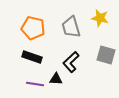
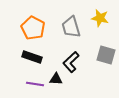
orange pentagon: rotated 15 degrees clockwise
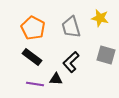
black rectangle: rotated 18 degrees clockwise
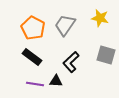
gray trapezoid: moved 6 px left, 2 px up; rotated 50 degrees clockwise
black triangle: moved 2 px down
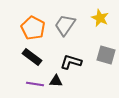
yellow star: rotated 12 degrees clockwise
black L-shape: rotated 60 degrees clockwise
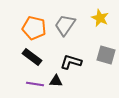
orange pentagon: moved 1 px right; rotated 15 degrees counterclockwise
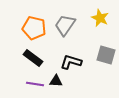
black rectangle: moved 1 px right, 1 px down
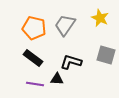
black triangle: moved 1 px right, 2 px up
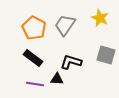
orange pentagon: rotated 15 degrees clockwise
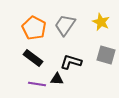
yellow star: moved 1 px right, 4 px down
purple line: moved 2 px right
